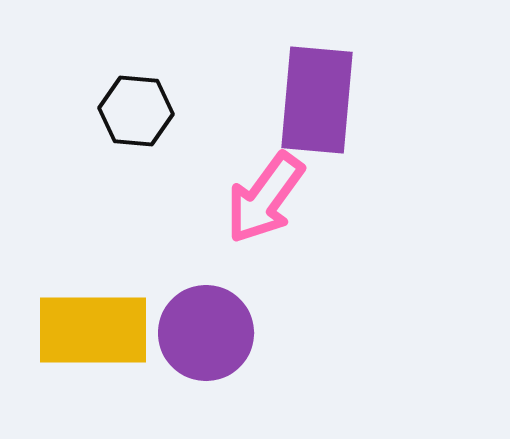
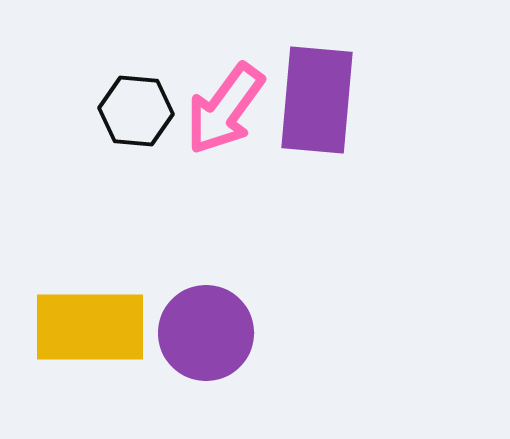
pink arrow: moved 40 px left, 89 px up
yellow rectangle: moved 3 px left, 3 px up
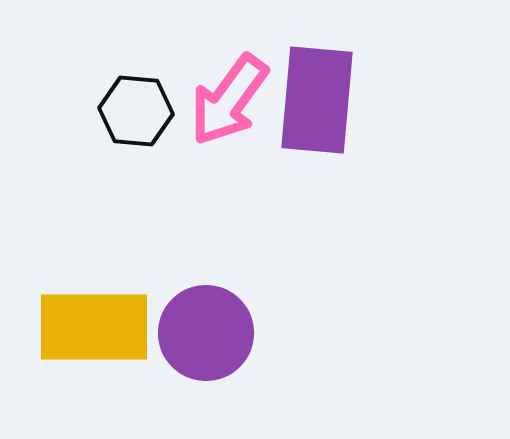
pink arrow: moved 4 px right, 9 px up
yellow rectangle: moved 4 px right
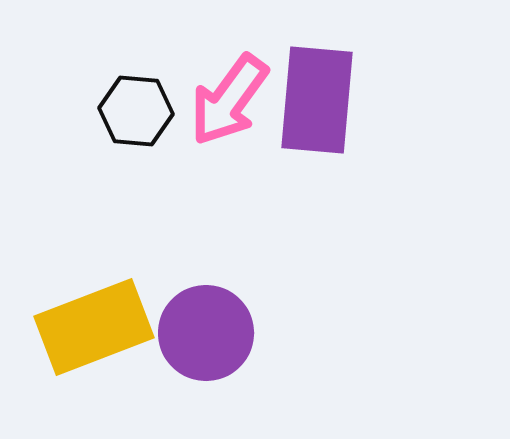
yellow rectangle: rotated 21 degrees counterclockwise
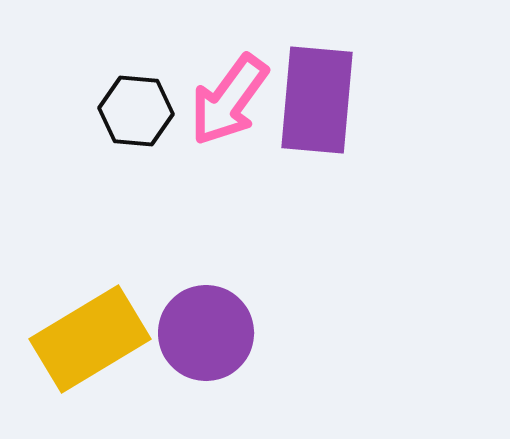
yellow rectangle: moved 4 px left, 12 px down; rotated 10 degrees counterclockwise
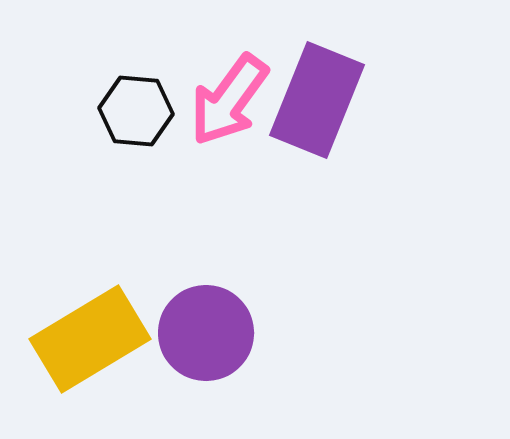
purple rectangle: rotated 17 degrees clockwise
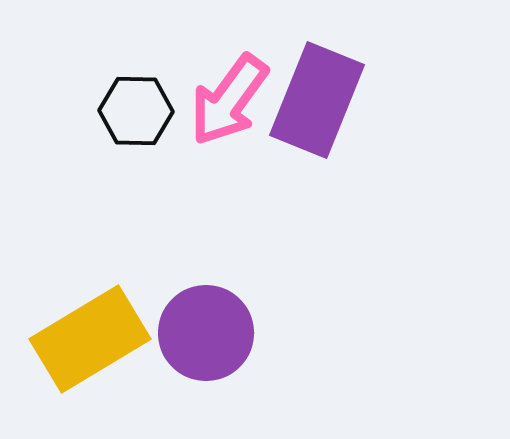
black hexagon: rotated 4 degrees counterclockwise
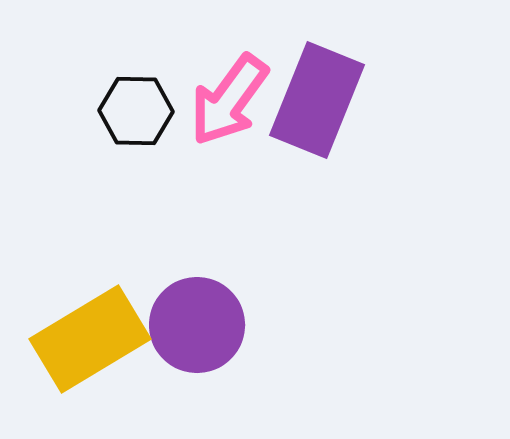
purple circle: moved 9 px left, 8 px up
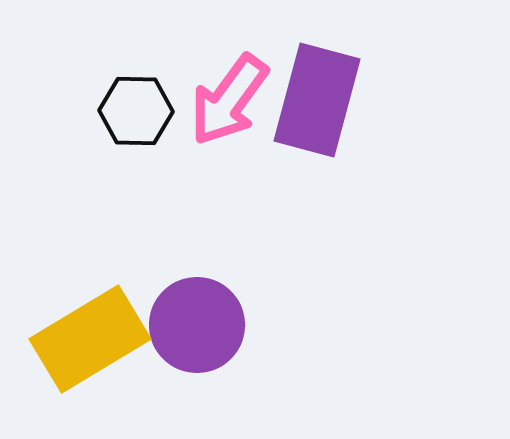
purple rectangle: rotated 7 degrees counterclockwise
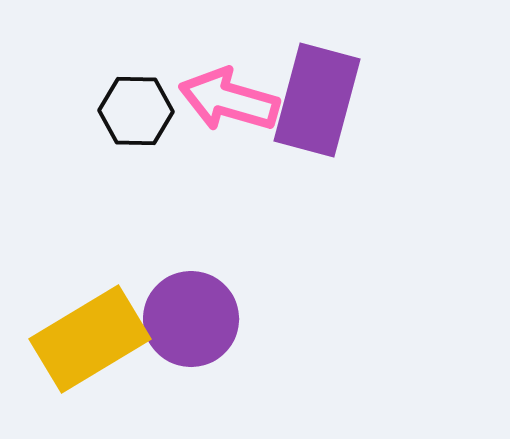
pink arrow: rotated 70 degrees clockwise
purple circle: moved 6 px left, 6 px up
